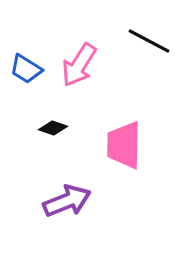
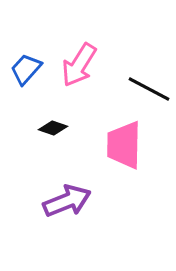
black line: moved 48 px down
blue trapezoid: rotated 100 degrees clockwise
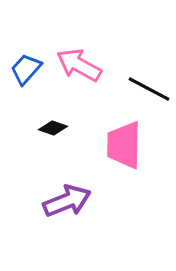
pink arrow: rotated 87 degrees clockwise
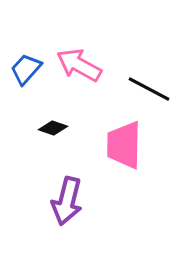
purple arrow: rotated 126 degrees clockwise
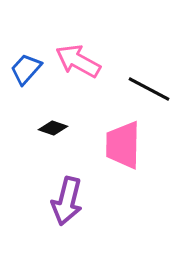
pink arrow: moved 1 px left, 4 px up
pink trapezoid: moved 1 px left
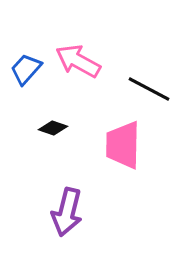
purple arrow: moved 11 px down
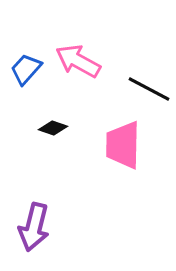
purple arrow: moved 33 px left, 15 px down
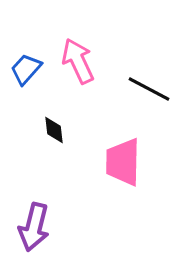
pink arrow: rotated 36 degrees clockwise
black diamond: moved 1 px right, 2 px down; rotated 64 degrees clockwise
pink trapezoid: moved 17 px down
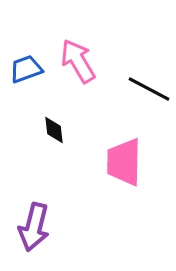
pink arrow: rotated 6 degrees counterclockwise
blue trapezoid: rotated 28 degrees clockwise
pink trapezoid: moved 1 px right
